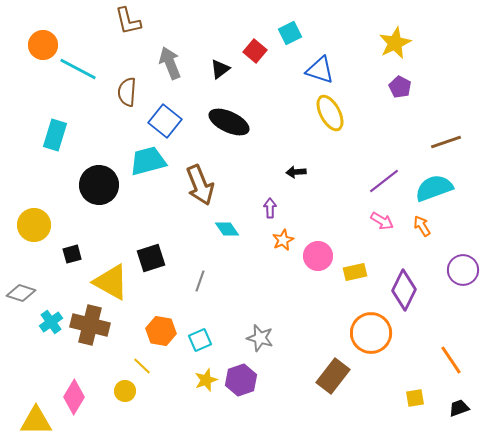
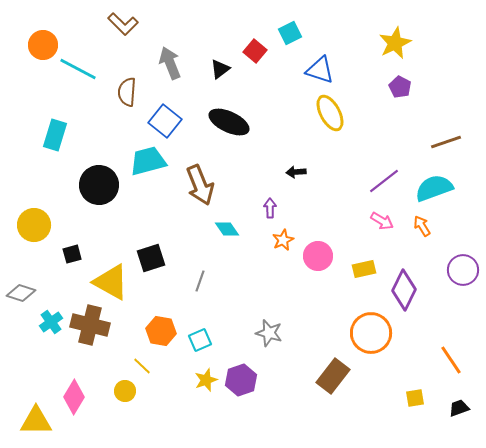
brown L-shape at (128, 21): moved 5 px left, 3 px down; rotated 32 degrees counterclockwise
yellow rectangle at (355, 272): moved 9 px right, 3 px up
gray star at (260, 338): moved 9 px right, 5 px up
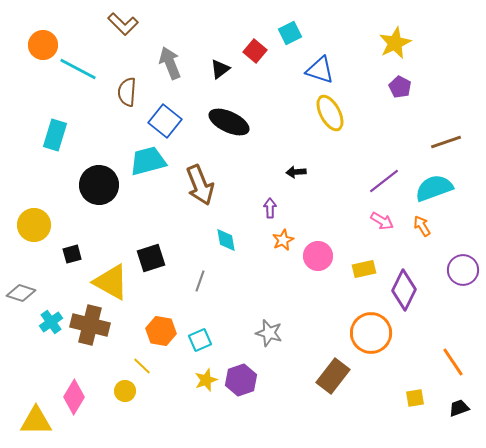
cyan diamond at (227, 229): moved 1 px left, 11 px down; rotated 25 degrees clockwise
orange line at (451, 360): moved 2 px right, 2 px down
